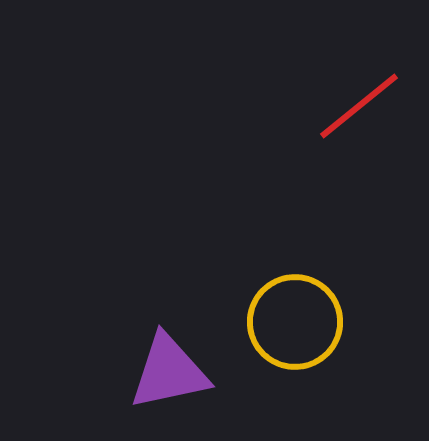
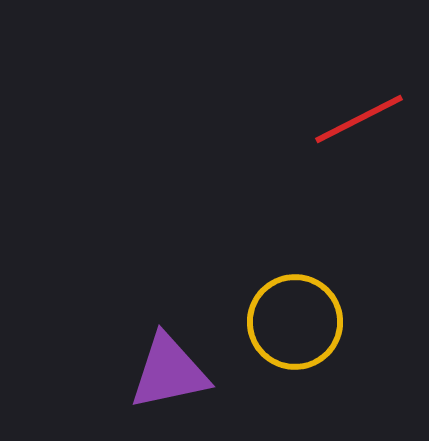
red line: moved 13 px down; rotated 12 degrees clockwise
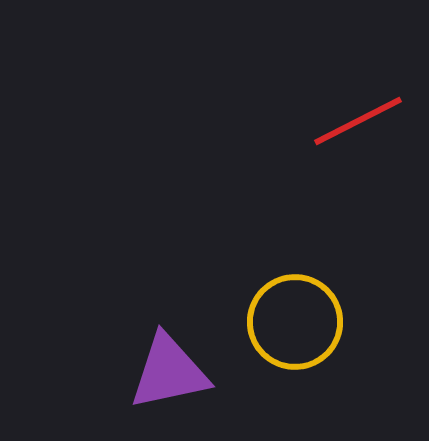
red line: moved 1 px left, 2 px down
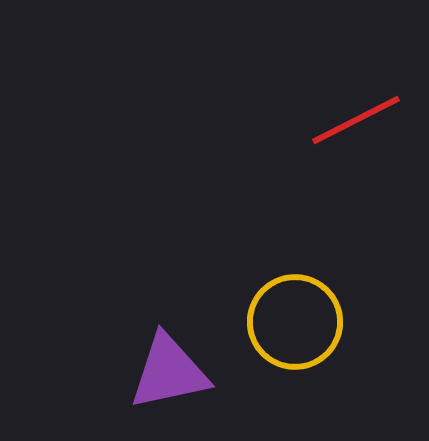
red line: moved 2 px left, 1 px up
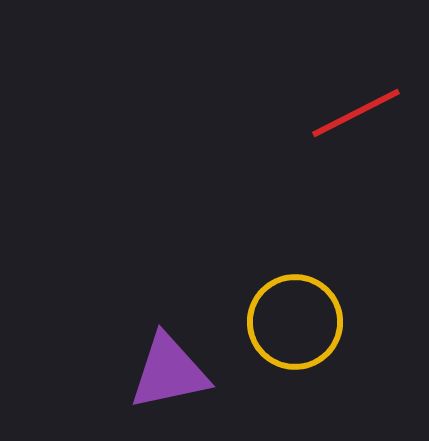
red line: moved 7 px up
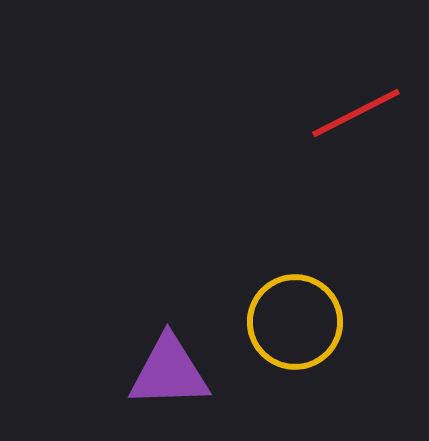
purple triangle: rotated 10 degrees clockwise
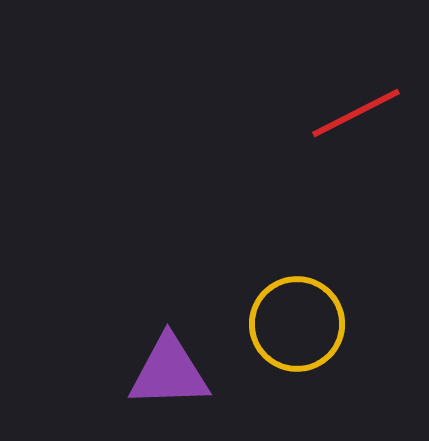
yellow circle: moved 2 px right, 2 px down
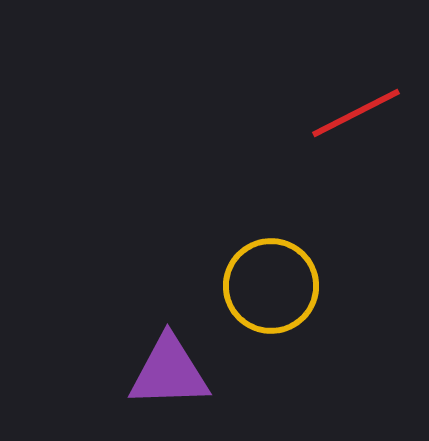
yellow circle: moved 26 px left, 38 px up
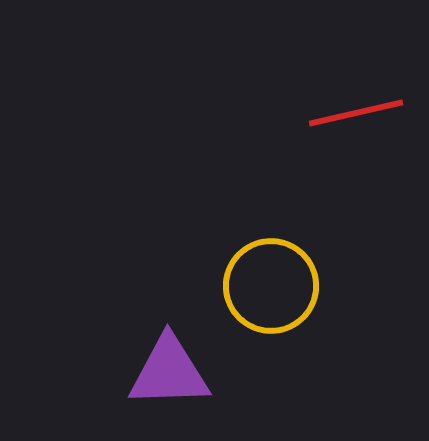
red line: rotated 14 degrees clockwise
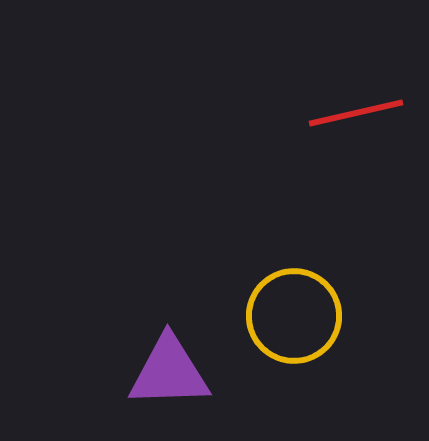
yellow circle: moved 23 px right, 30 px down
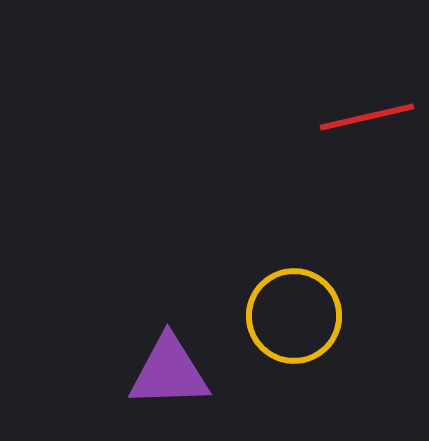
red line: moved 11 px right, 4 px down
